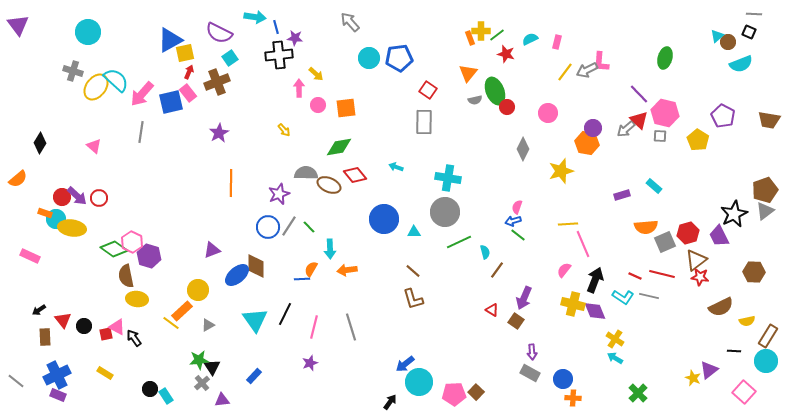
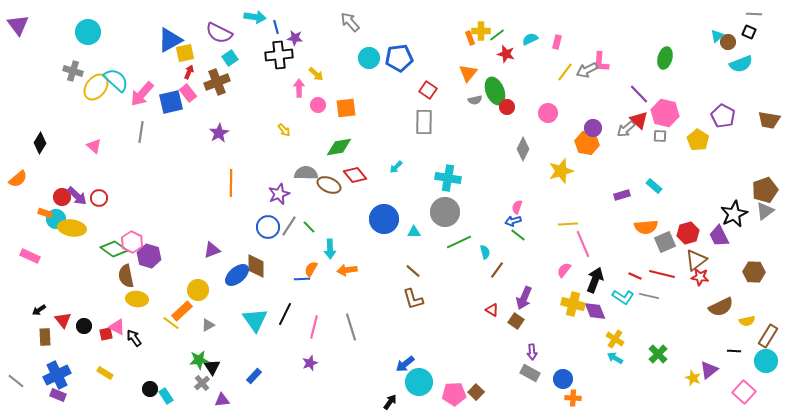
cyan arrow at (396, 167): rotated 64 degrees counterclockwise
green cross at (638, 393): moved 20 px right, 39 px up
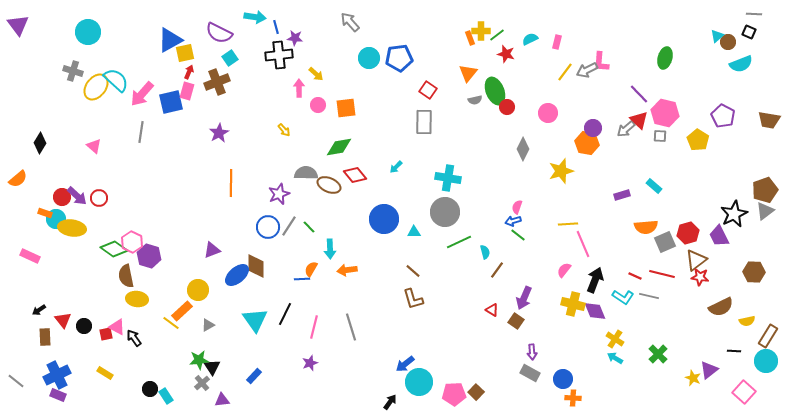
pink rectangle at (188, 93): moved 1 px left, 2 px up; rotated 54 degrees clockwise
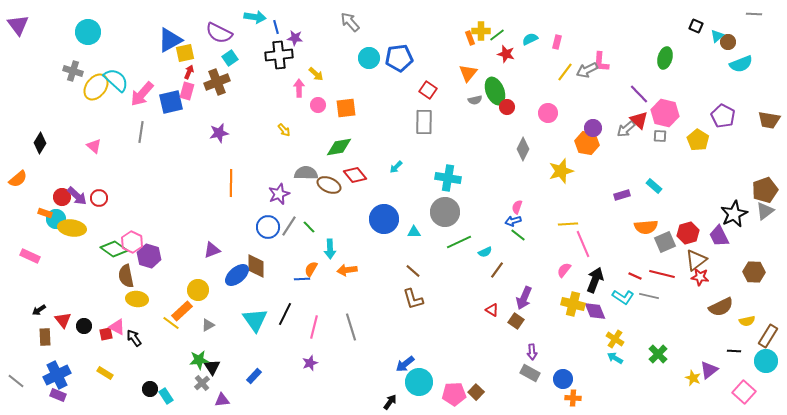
black square at (749, 32): moved 53 px left, 6 px up
purple star at (219, 133): rotated 18 degrees clockwise
cyan semicircle at (485, 252): rotated 80 degrees clockwise
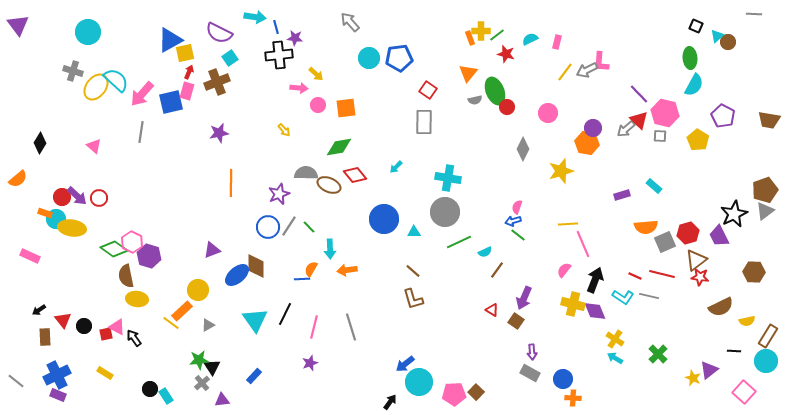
green ellipse at (665, 58): moved 25 px right; rotated 20 degrees counterclockwise
cyan semicircle at (741, 64): moved 47 px left, 21 px down; rotated 40 degrees counterclockwise
pink arrow at (299, 88): rotated 96 degrees clockwise
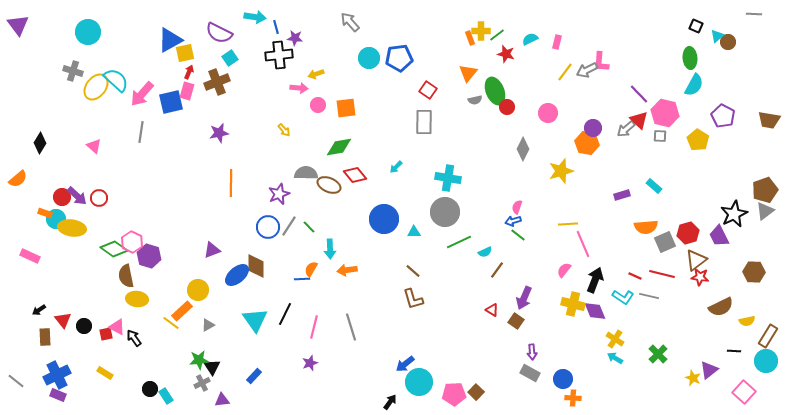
yellow arrow at (316, 74): rotated 119 degrees clockwise
gray cross at (202, 383): rotated 14 degrees clockwise
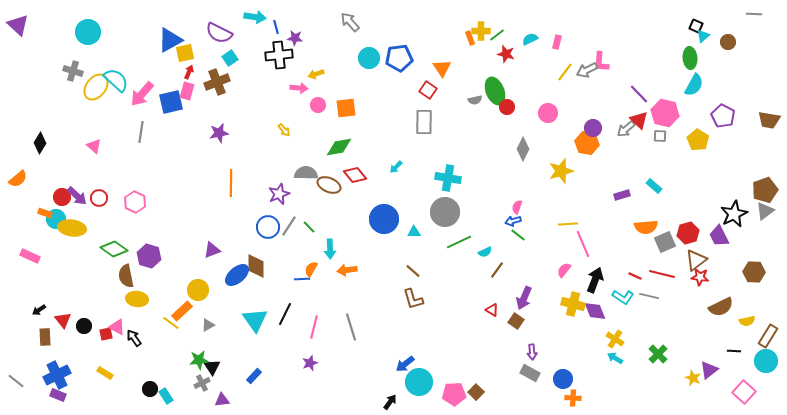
purple triangle at (18, 25): rotated 10 degrees counterclockwise
cyan triangle at (717, 36): moved 14 px left
orange triangle at (468, 73): moved 26 px left, 5 px up; rotated 12 degrees counterclockwise
pink hexagon at (132, 242): moved 3 px right, 40 px up
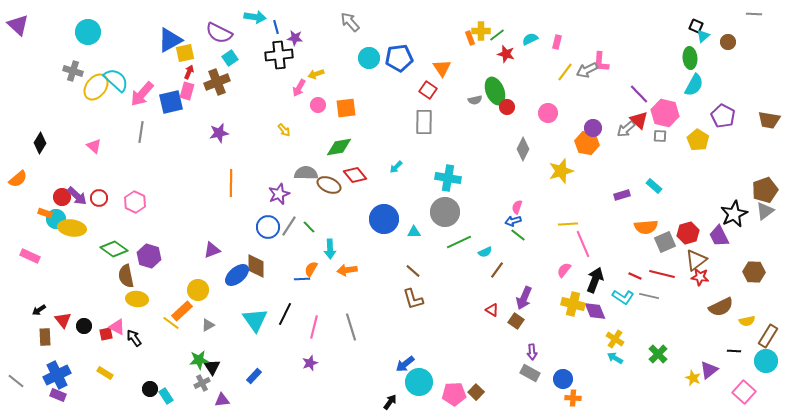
pink arrow at (299, 88): rotated 114 degrees clockwise
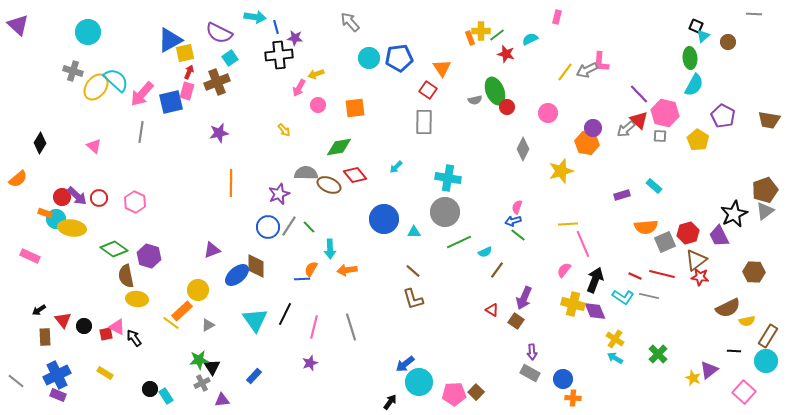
pink rectangle at (557, 42): moved 25 px up
orange square at (346, 108): moved 9 px right
brown semicircle at (721, 307): moved 7 px right, 1 px down
